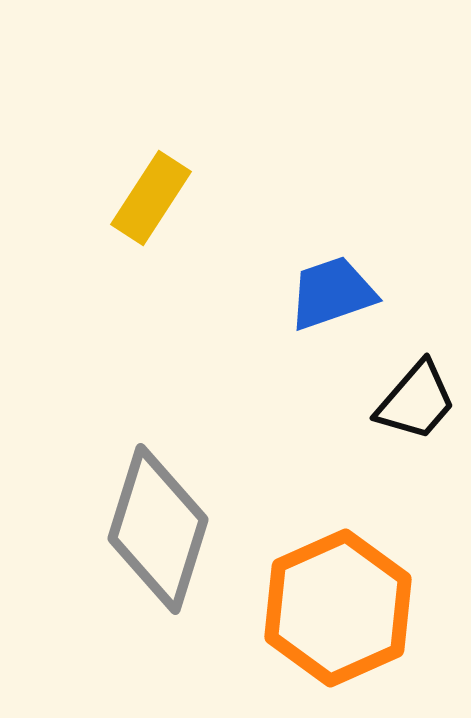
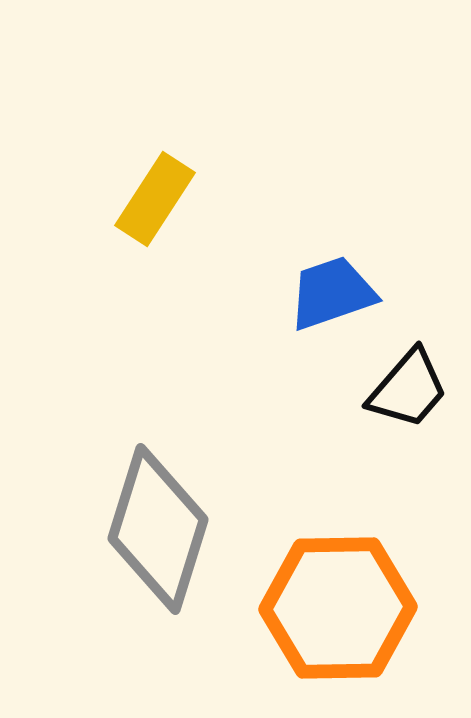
yellow rectangle: moved 4 px right, 1 px down
black trapezoid: moved 8 px left, 12 px up
orange hexagon: rotated 23 degrees clockwise
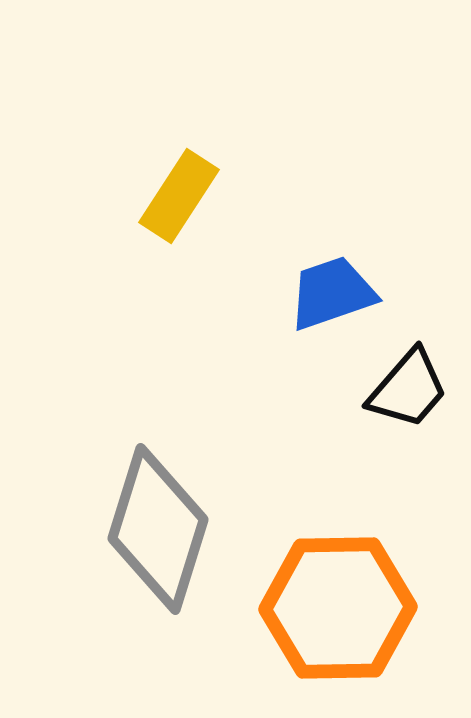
yellow rectangle: moved 24 px right, 3 px up
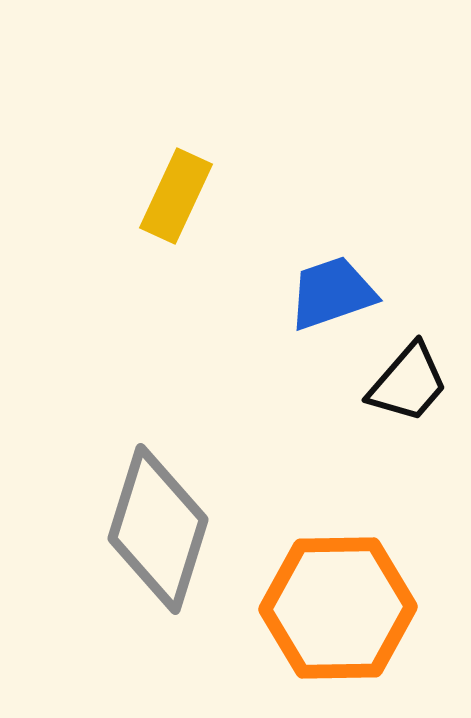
yellow rectangle: moved 3 px left; rotated 8 degrees counterclockwise
black trapezoid: moved 6 px up
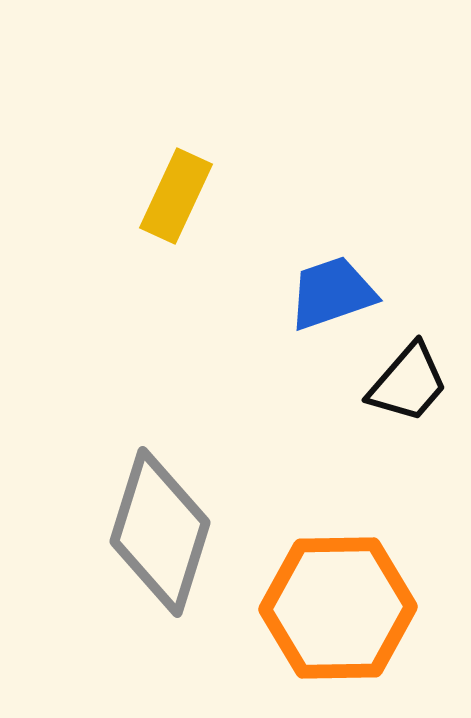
gray diamond: moved 2 px right, 3 px down
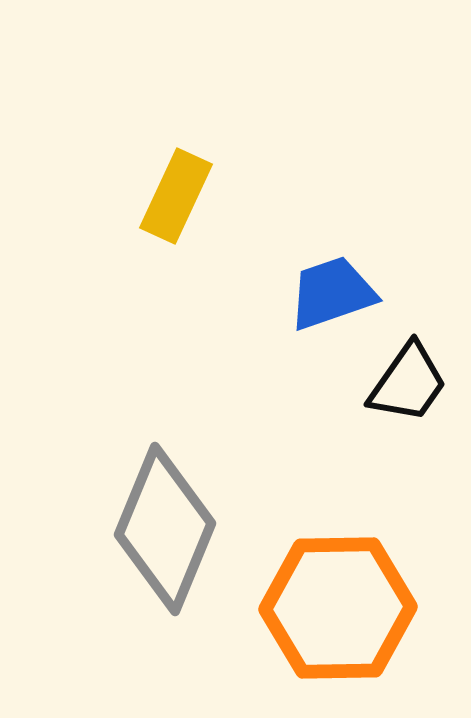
black trapezoid: rotated 6 degrees counterclockwise
gray diamond: moved 5 px right, 3 px up; rotated 5 degrees clockwise
